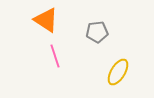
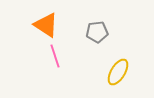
orange triangle: moved 5 px down
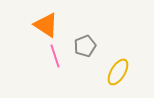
gray pentagon: moved 12 px left, 14 px down; rotated 15 degrees counterclockwise
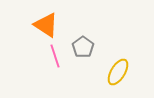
gray pentagon: moved 2 px left, 1 px down; rotated 15 degrees counterclockwise
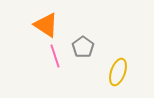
yellow ellipse: rotated 12 degrees counterclockwise
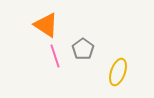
gray pentagon: moved 2 px down
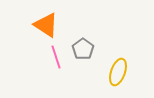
pink line: moved 1 px right, 1 px down
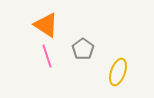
pink line: moved 9 px left, 1 px up
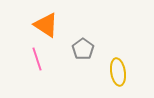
pink line: moved 10 px left, 3 px down
yellow ellipse: rotated 28 degrees counterclockwise
